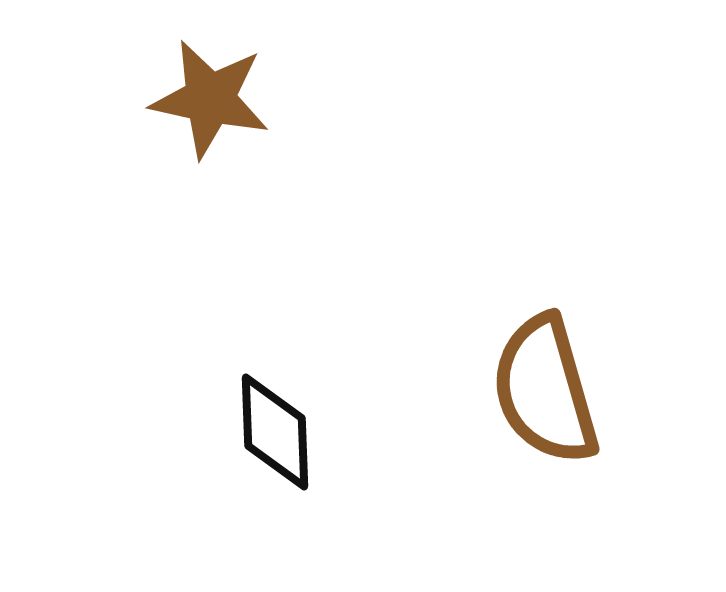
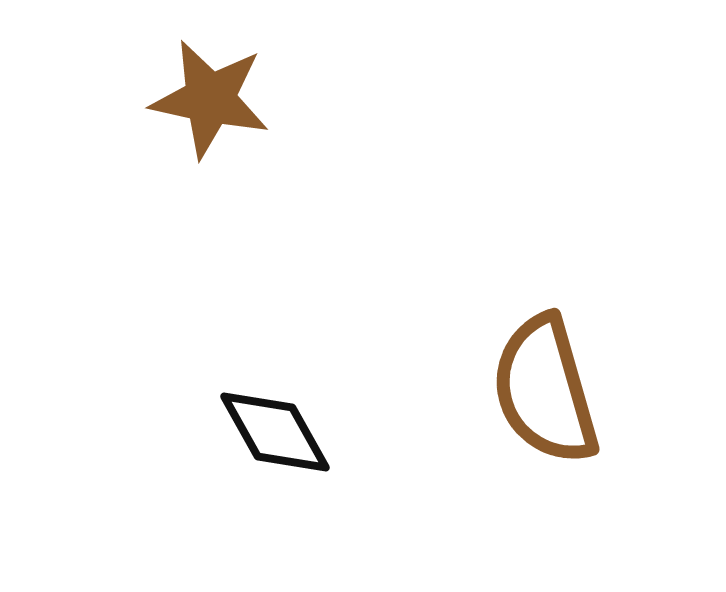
black diamond: rotated 27 degrees counterclockwise
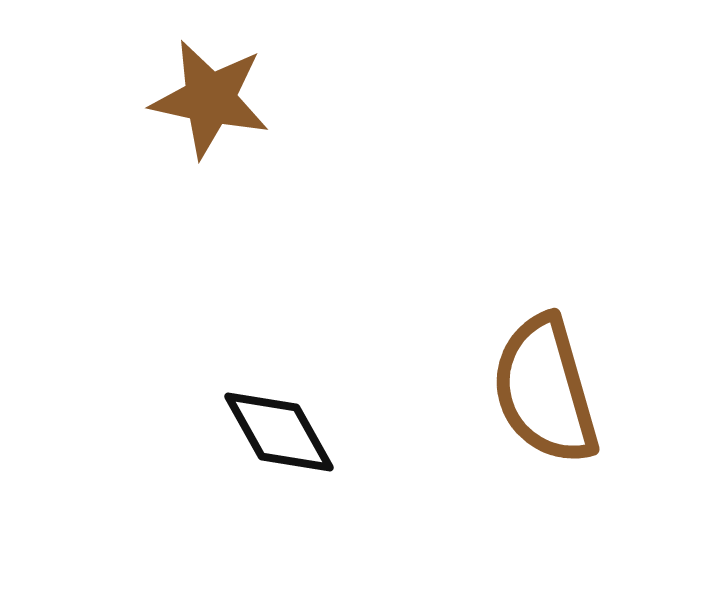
black diamond: moved 4 px right
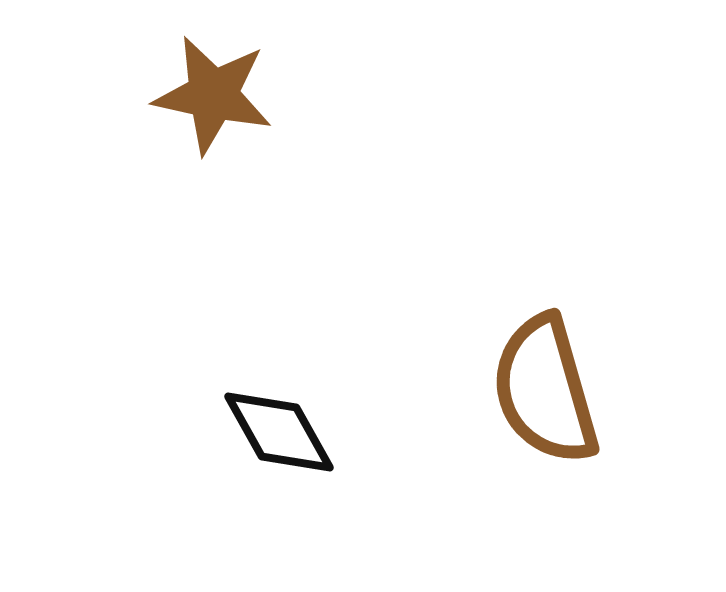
brown star: moved 3 px right, 4 px up
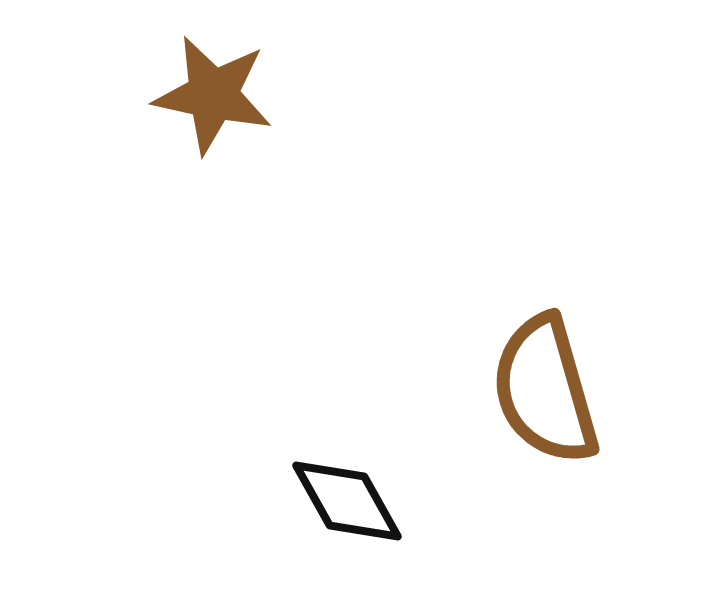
black diamond: moved 68 px right, 69 px down
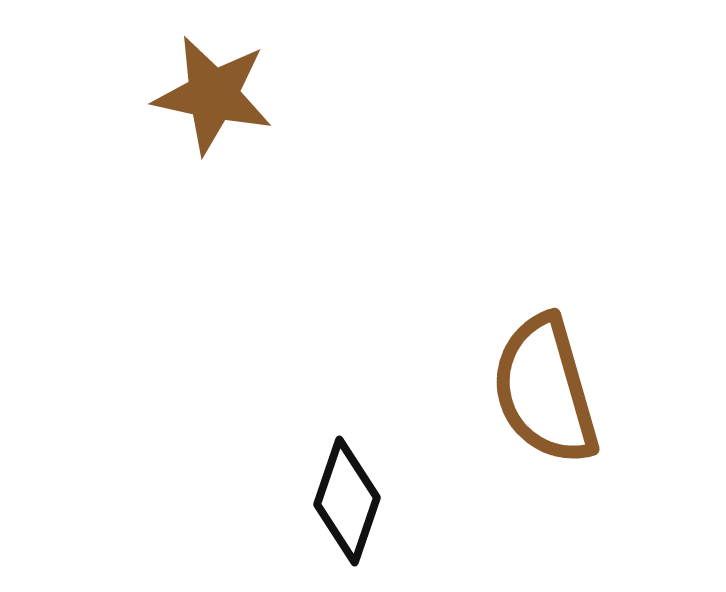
black diamond: rotated 48 degrees clockwise
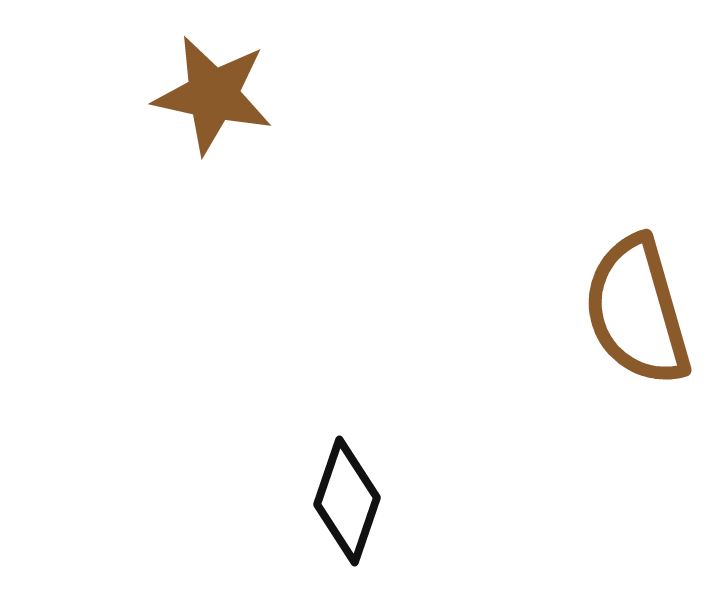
brown semicircle: moved 92 px right, 79 px up
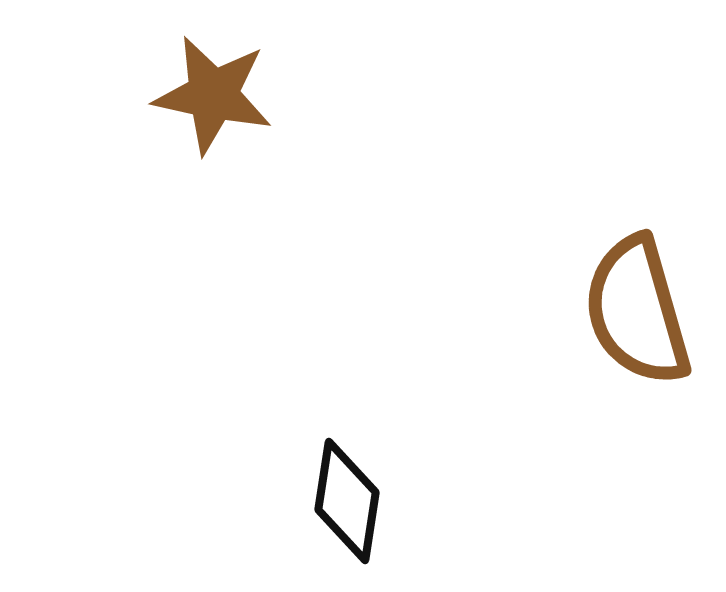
black diamond: rotated 10 degrees counterclockwise
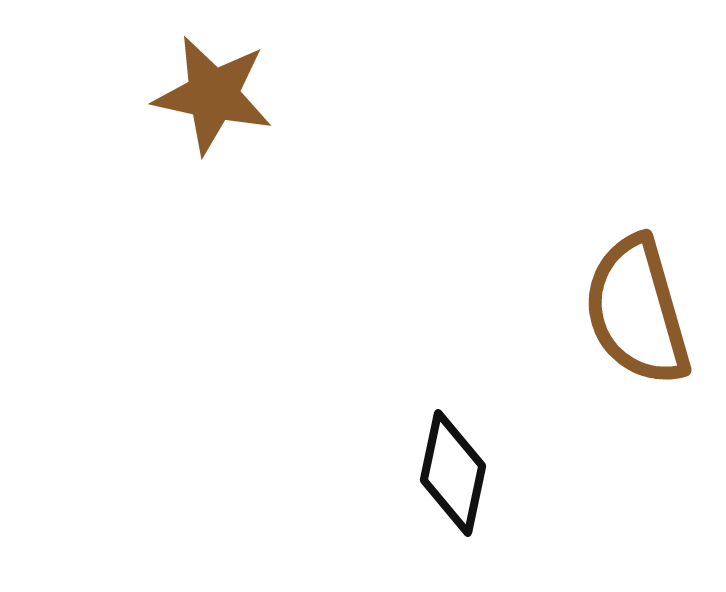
black diamond: moved 106 px right, 28 px up; rotated 3 degrees clockwise
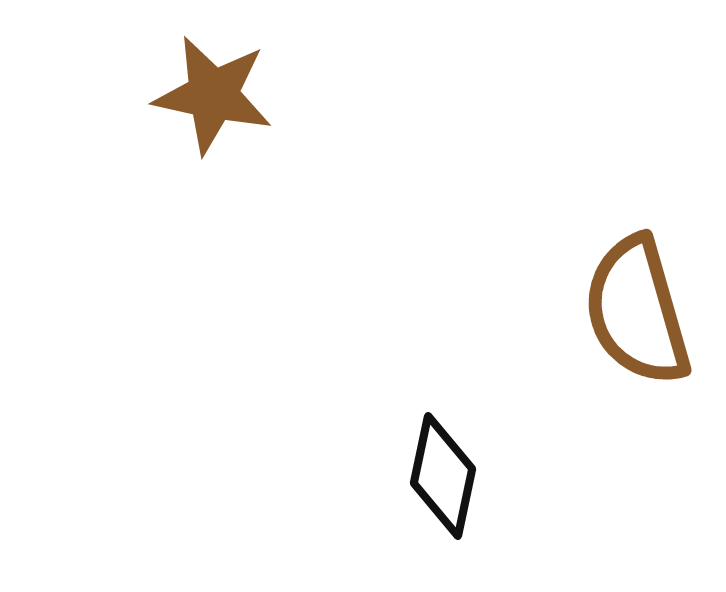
black diamond: moved 10 px left, 3 px down
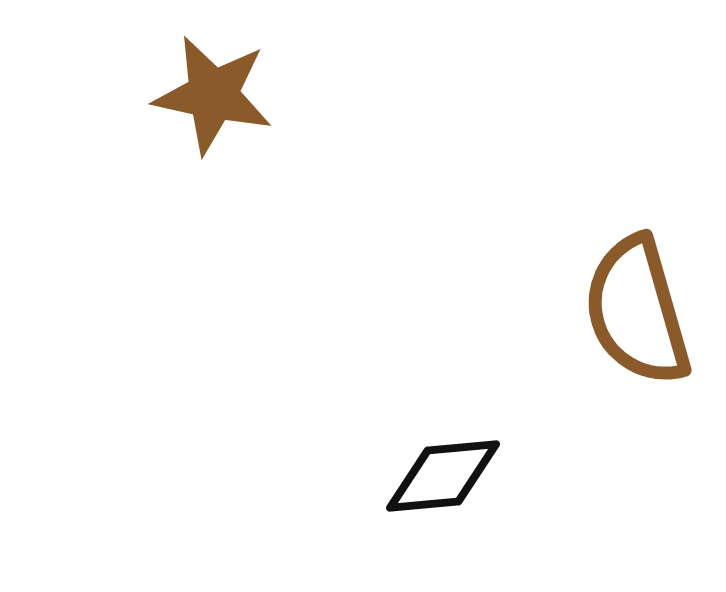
black diamond: rotated 73 degrees clockwise
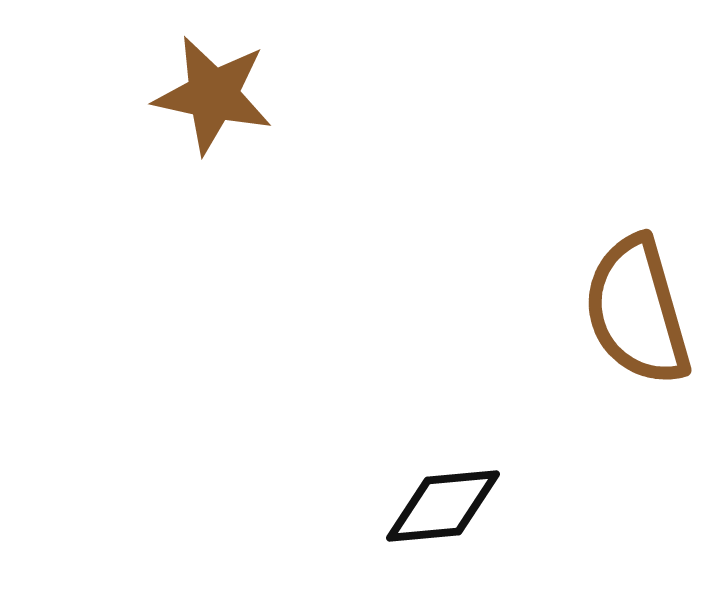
black diamond: moved 30 px down
